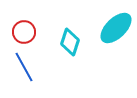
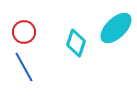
cyan diamond: moved 6 px right, 1 px down
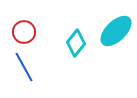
cyan ellipse: moved 3 px down
cyan diamond: rotated 20 degrees clockwise
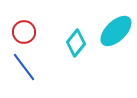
blue line: rotated 8 degrees counterclockwise
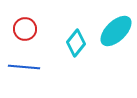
red circle: moved 1 px right, 3 px up
blue line: rotated 48 degrees counterclockwise
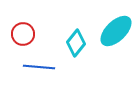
red circle: moved 2 px left, 5 px down
blue line: moved 15 px right
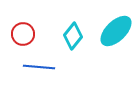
cyan diamond: moved 3 px left, 7 px up
